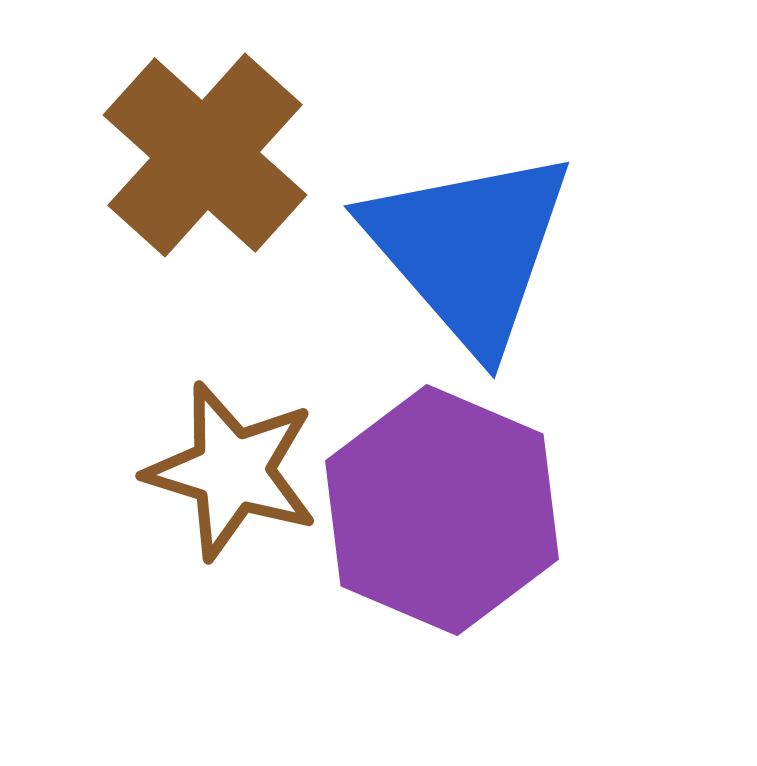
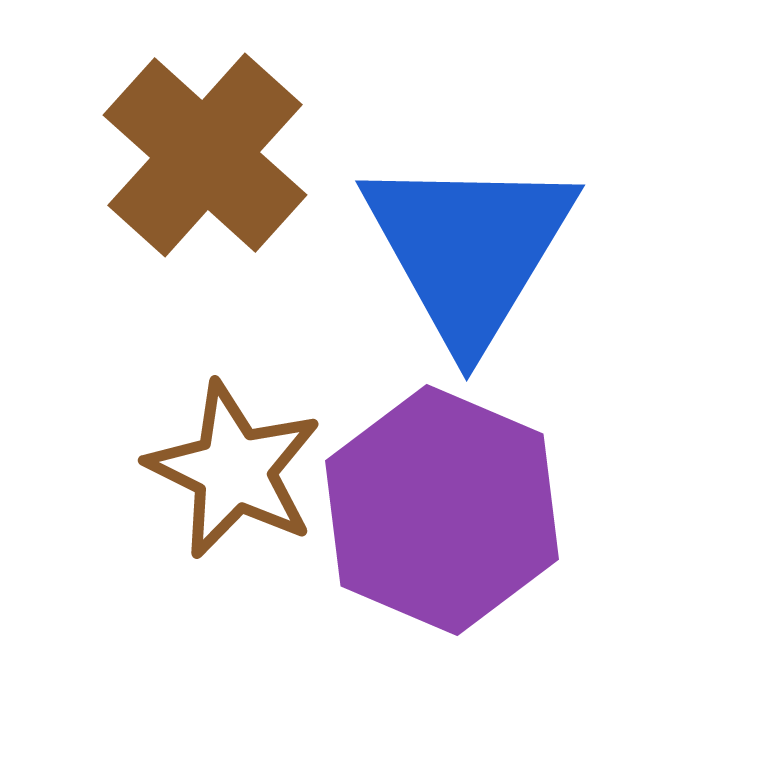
blue triangle: rotated 12 degrees clockwise
brown star: moved 2 px right, 1 px up; rotated 9 degrees clockwise
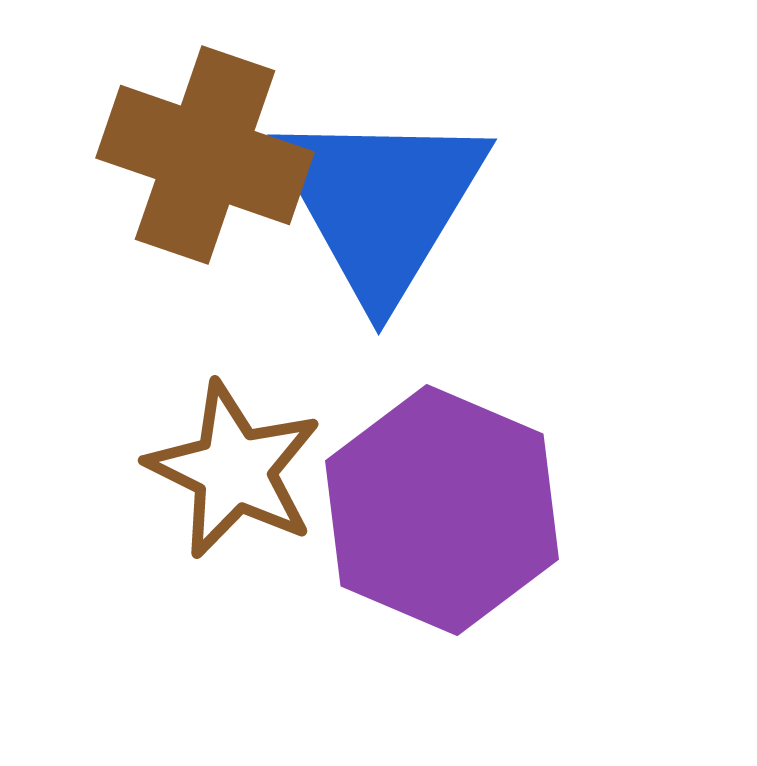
brown cross: rotated 23 degrees counterclockwise
blue triangle: moved 88 px left, 46 px up
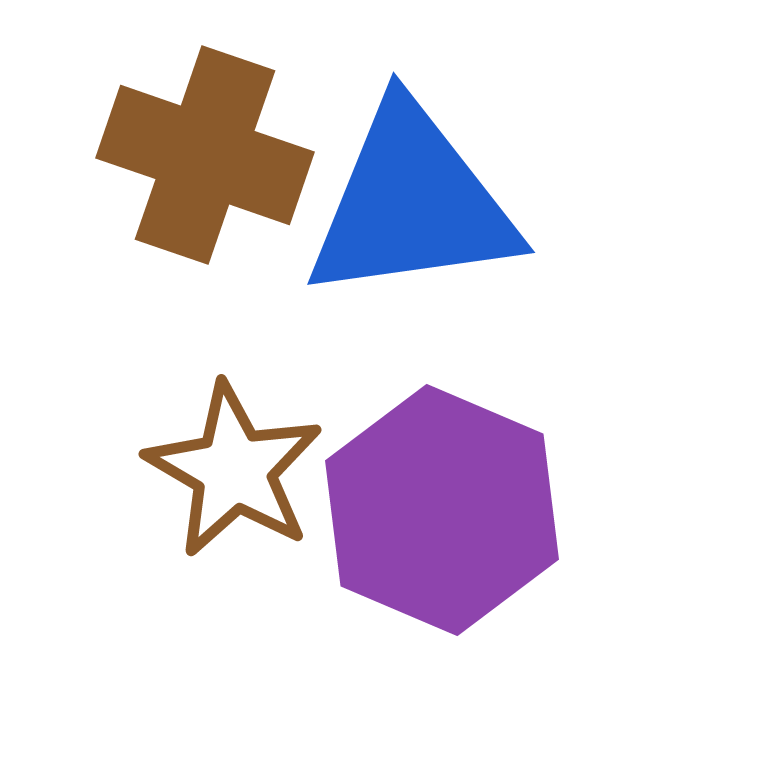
blue triangle: moved 31 px right; rotated 51 degrees clockwise
brown star: rotated 4 degrees clockwise
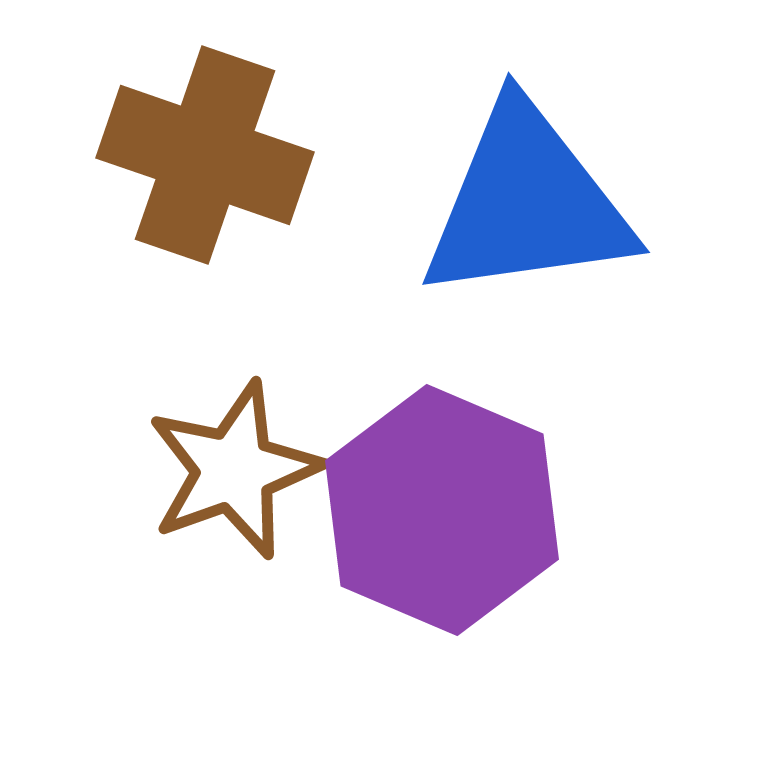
blue triangle: moved 115 px right
brown star: rotated 22 degrees clockwise
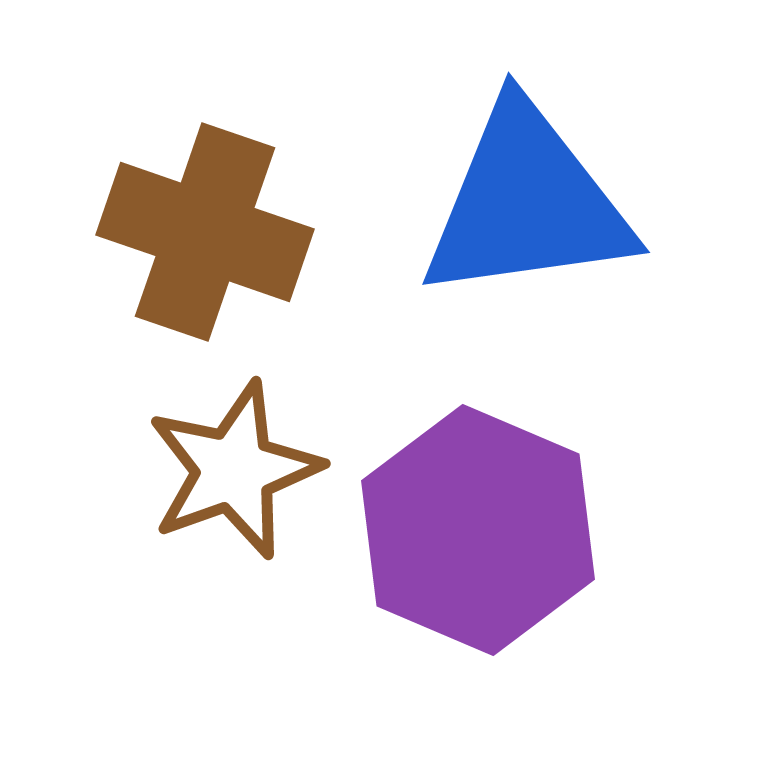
brown cross: moved 77 px down
purple hexagon: moved 36 px right, 20 px down
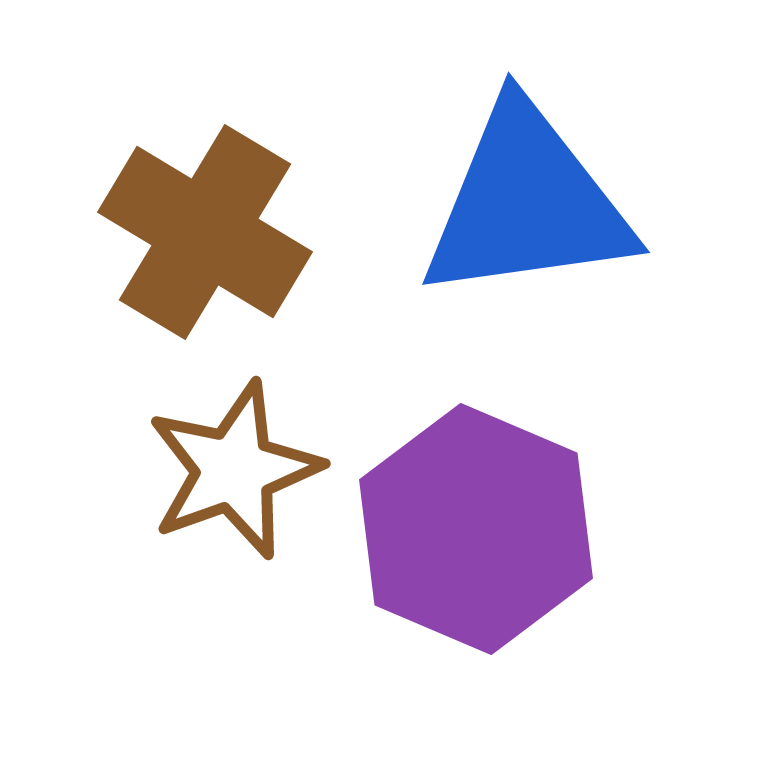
brown cross: rotated 12 degrees clockwise
purple hexagon: moved 2 px left, 1 px up
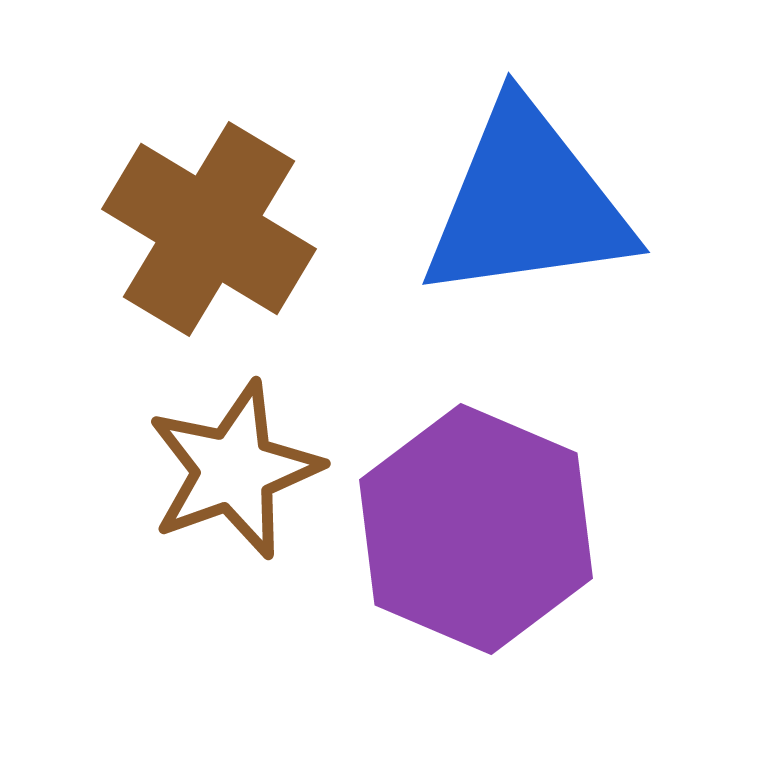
brown cross: moved 4 px right, 3 px up
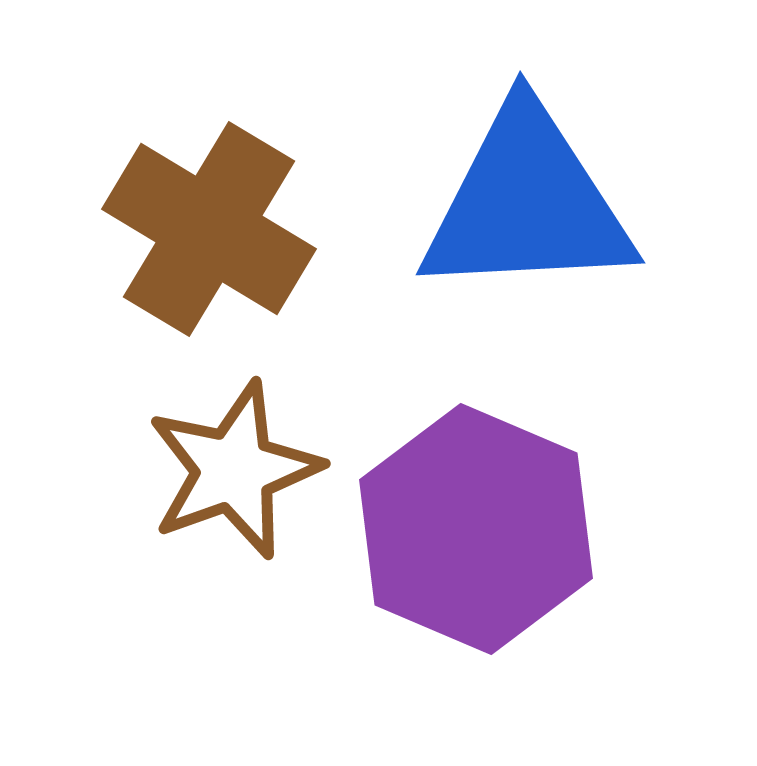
blue triangle: rotated 5 degrees clockwise
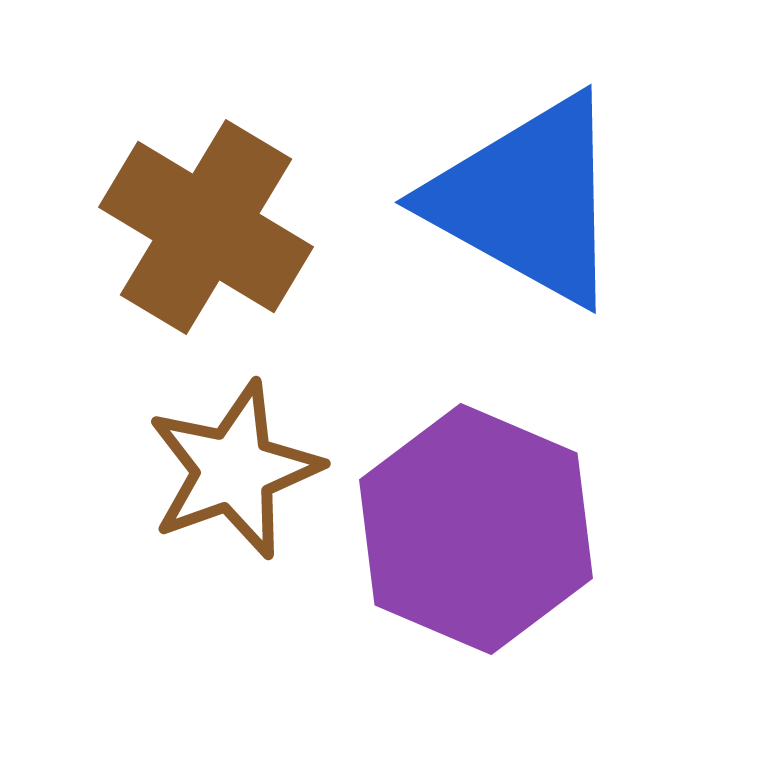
blue triangle: moved 3 px up; rotated 32 degrees clockwise
brown cross: moved 3 px left, 2 px up
